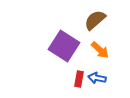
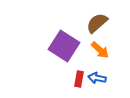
brown semicircle: moved 2 px right, 3 px down
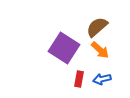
brown semicircle: moved 4 px down
purple square: moved 2 px down
blue arrow: moved 5 px right, 1 px down; rotated 24 degrees counterclockwise
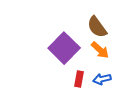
brown semicircle: rotated 85 degrees counterclockwise
purple square: rotated 12 degrees clockwise
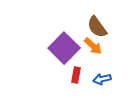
orange arrow: moved 7 px left, 4 px up
red rectangle: moved 3 px left, 4 px up
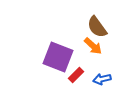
purple square: moved 6 px left, 9 px down; rotated 24 degrees counterclockwise
red rectangle: rotated 35 degrees clockwise
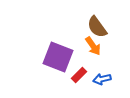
orange arrow: rotated 12 degrees clockwise
red rectangle: moved 3 px right
